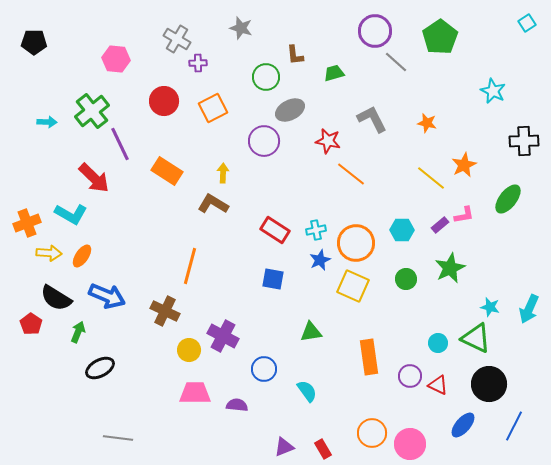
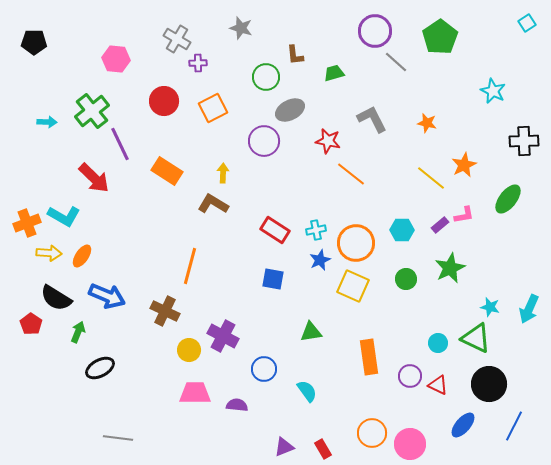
cyan L-shape at (71, 214): moved 7 px left, 2 px down
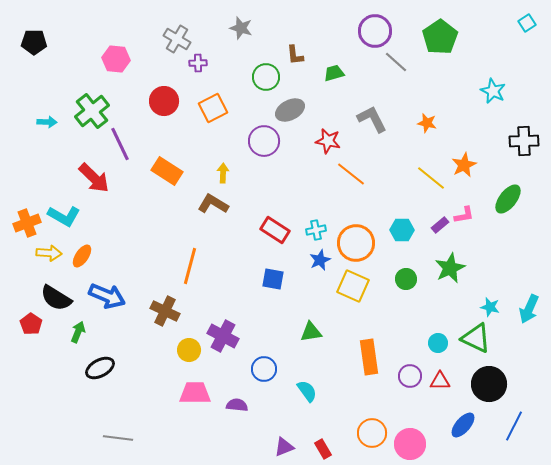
red triangle at (438, 385): moved 2 px right, 4 px up; rotated 25 degrees counterclockwise
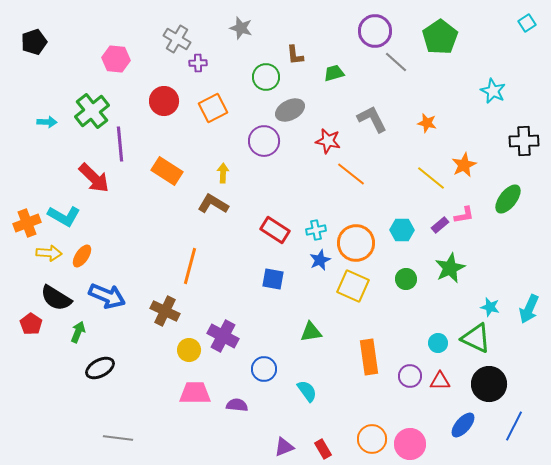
black pentagon at (34, 42): rotated 20 degrees counterclockwise
purple line at (120, 144): rotated 20 degrees clockwise
orange circle at (372, 433): moved 6 px down
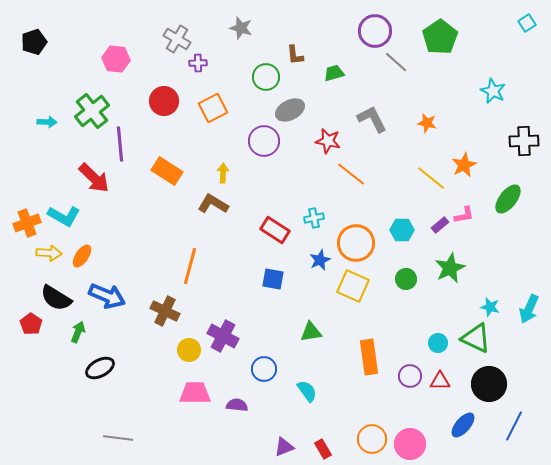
cyan cross at (316, 230): moved 2 px left, 12 px up
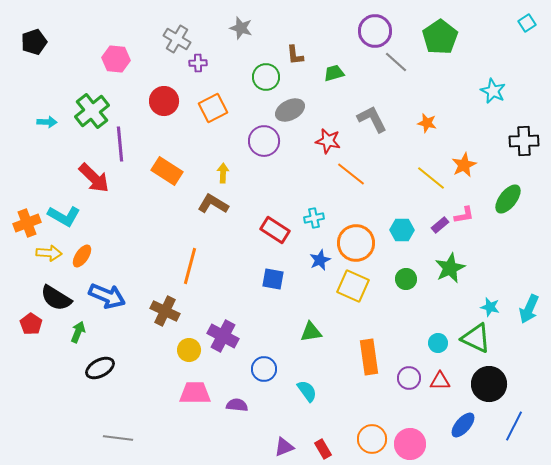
purple circle at (410, 376): moved 1 px left, 2 px down
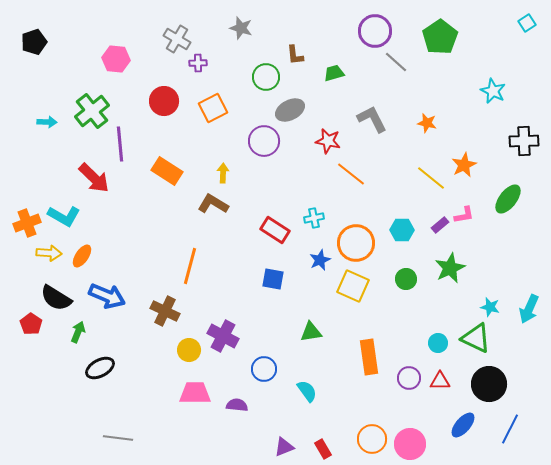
blue line at (514, 426): moved 4 px left, 3 px down
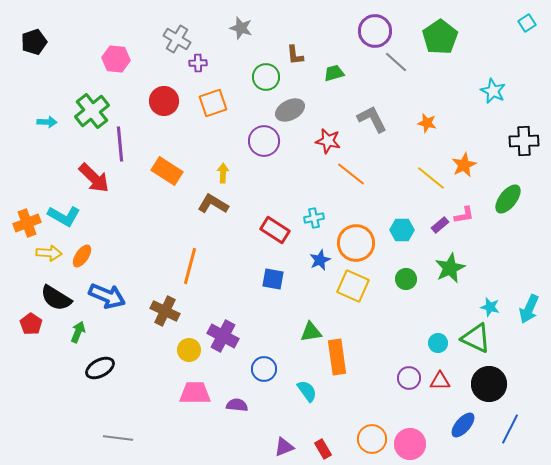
orange square at (213, 108): moved 5 px up; rotated 8 degrees clockwise
orange rectangle at (369, 357): moved 32 px left
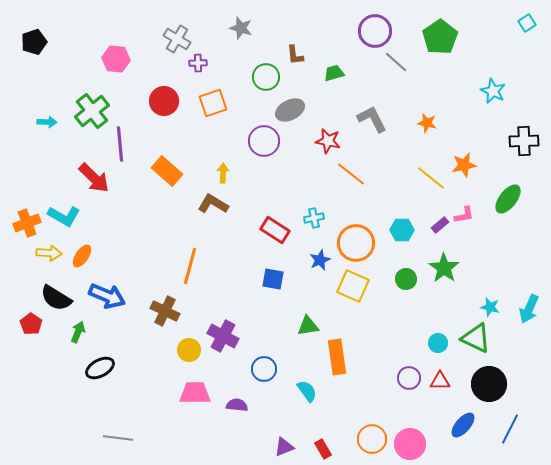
orange star at (464, 165): rotated 15 degrees clockwise
orange rectangle at (167, 171): rotated 8 degrees clockwise
green star at (450, 268): moved 6 px left; rotated 12 degrees counterclockwise
green triangle at (311, 332): moved 3 px left, 6 px up
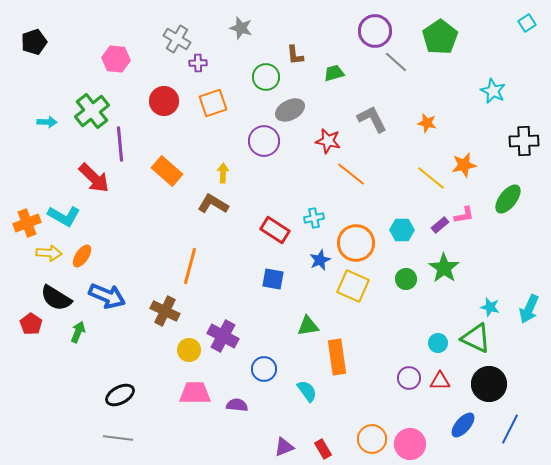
black ellipse at (100, 368): moved 20 px right, 27 px down
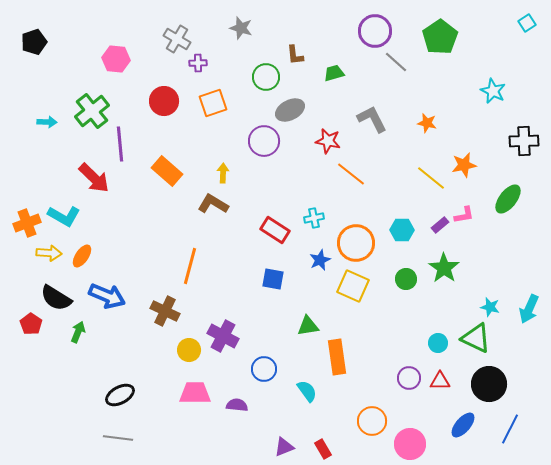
orange circle at (372, 439): moved 18 px up
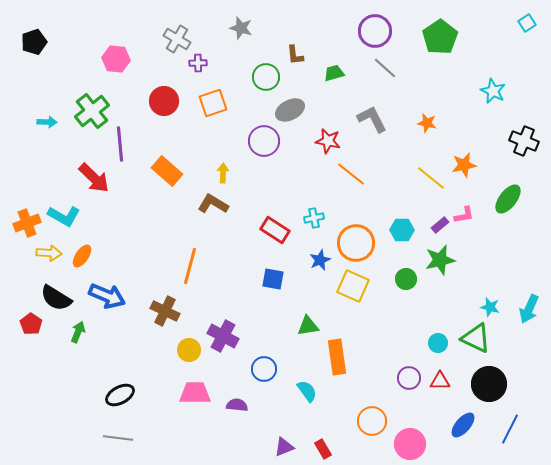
gray line at (396, 62): moved 11 px left, 6 px down
black cross at (524, 141): rotated 24 degrees clockwise
green star at (444, 268): moved 4 px left, 8 px up; rotated 24 degrees clockwise
